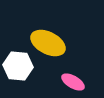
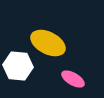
pink ellipse: moved 3 px up
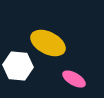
pink ellipse: moved 1 px right
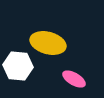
yellow ellipse: rotated 12 degrees counterclockwise
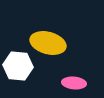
pink ellipse: moved 4 px down; rotated 25 degrees counterclockwise
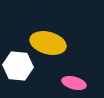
pink ellipse: rotated 10 degrees clockwise
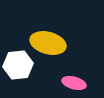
white hexagon: moved 1 px up; rotated 12 degrees counterclockwise
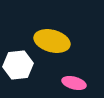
yellow ellipse: moved 4 px right, 2 px up
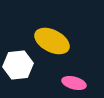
yellow ellipse: rotated 12 degrees clockwise
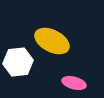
white hexagon: moved 3 px up
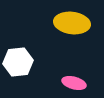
yellow ellipse: moved 20 px right, 18 px up; rotated 20 degrees counterclockwise
